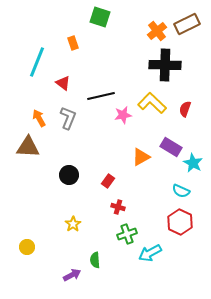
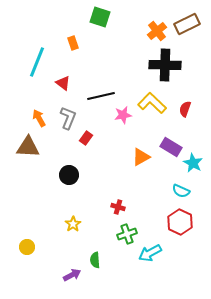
red rectangle: moved 22 px left, 43 px up
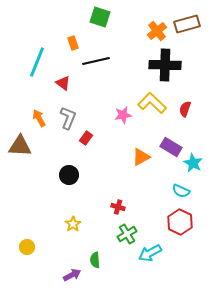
brown rectangle: rotated 10 degrees clockwise
black line: moved 5 px left, 35 px up
brown triangle: moved 8 px left, 1 px up
green cross: rotated 12 degrees counterclockwise
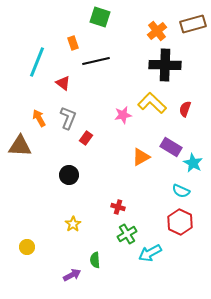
brown rectangle: moved 6 px right
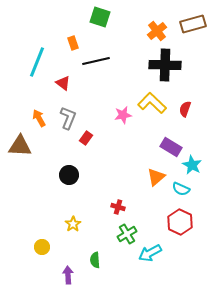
orange triangle: moved 15 px right, 20 px down; rotated 12 degrees counterclockwise
cyan star: moved 1 px left, 2 px down
cyan semicircle: moved 2 px up
yellow circle: moved 15 px right
purple arrow: moved 4 px left; rotated 66 degrees counterclockwise
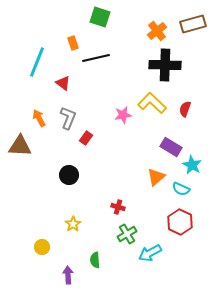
black line: moved 3 px up
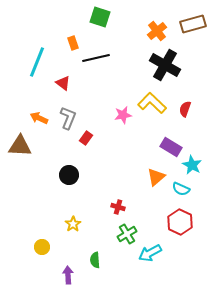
black cross: rotated 28 degrees clockwise
orange arrow: rotated 36 degrees counterclockwise
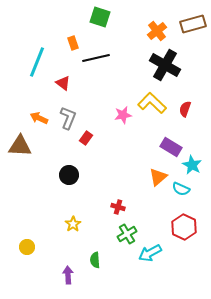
orange triangle: moved 2 px right
red hexagon: moved 4 px right, 5 px down
yellow circle: moved 15 px left
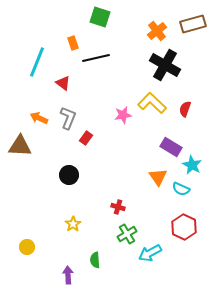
orange triangle: rotated 24 degrees counterclockwise
